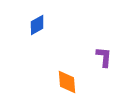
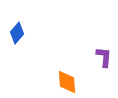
blue diamond: moved 20 px left, 8 px down; rotated 20 degrees counterclockwise
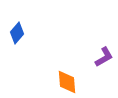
purple L-shape: rotated 55 degrees clockwise
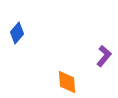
purple L-shape: moved 1 px up; rotated 20 degrees counterclockwise
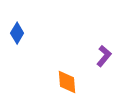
blue diamond: rotated 10 degrees counterclockwise
